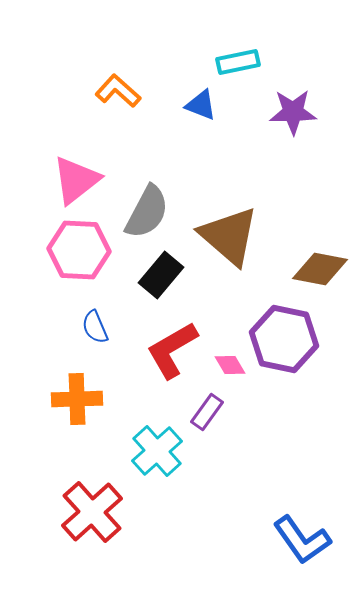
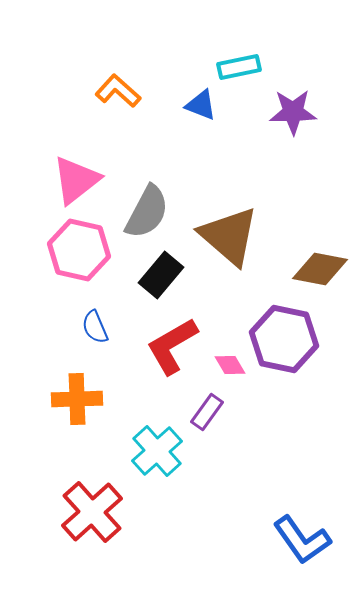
cyan rectangle: moved 1 px right, 5 px down
pink hexagon: rotated 10 degrees clockwise
red L-shape: moved 4 px up
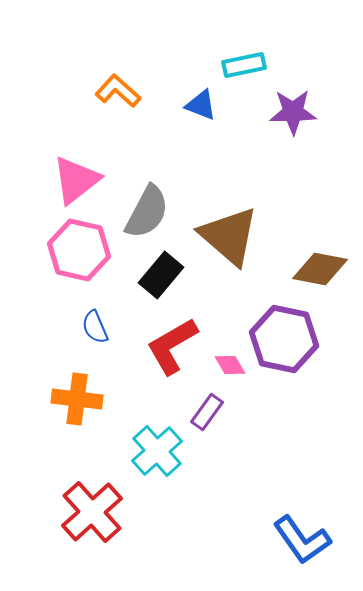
cyan rectangle: moved 5 px right, 2 px up
orange cross: rotated 9 degrees clockwise
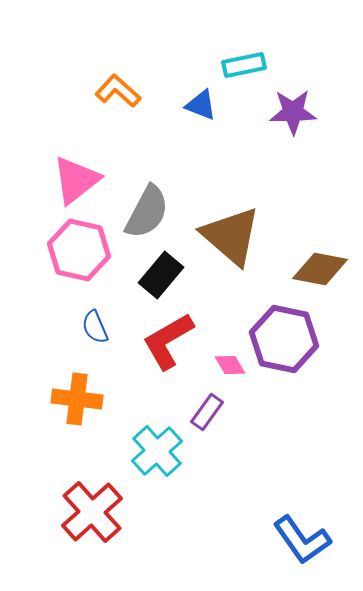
brown triangle: moved 2 px right
red L-shape: moved 4 px left, 5 px up
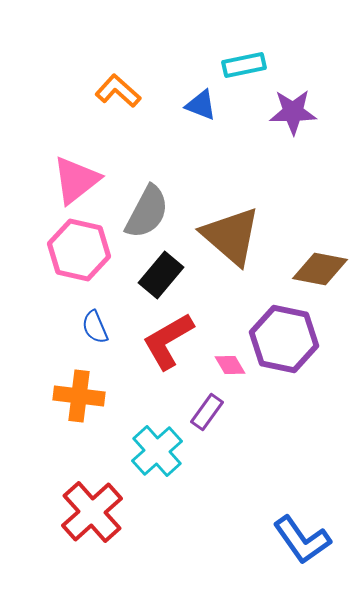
orange cross: moved 2 px right, 3 px up
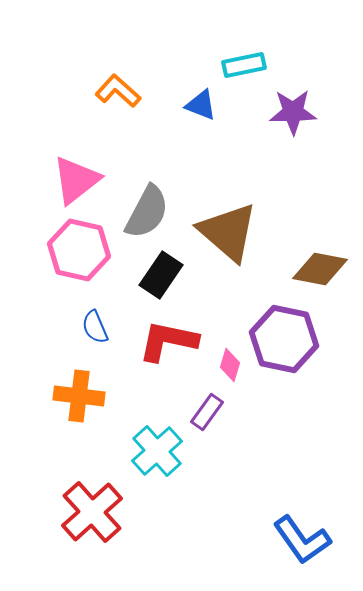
brown triangle: moved 3 px left, 4 px up
black rectangle: rotated 6 degrees counterclockwise
red L-shape: rotated 42 degrees clockwise
pink diamond: rotated 48 degrees clockwise
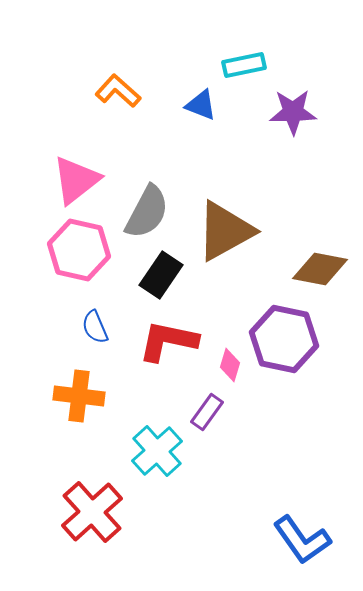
brown triangle: moved 3 px left, 1 px up; rotated 50 degrees clockwise
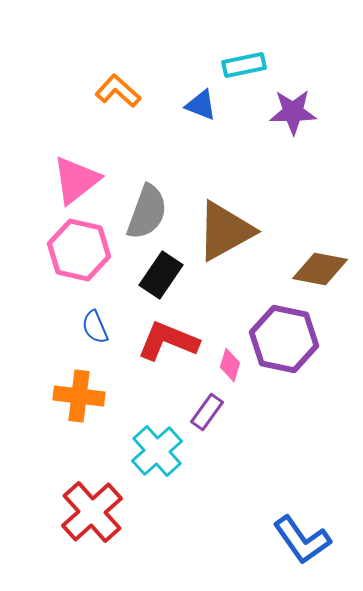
gray semicircle: rotated 8 degrees counterclockwise
red L-shape: rotated 10 degrees clockwise
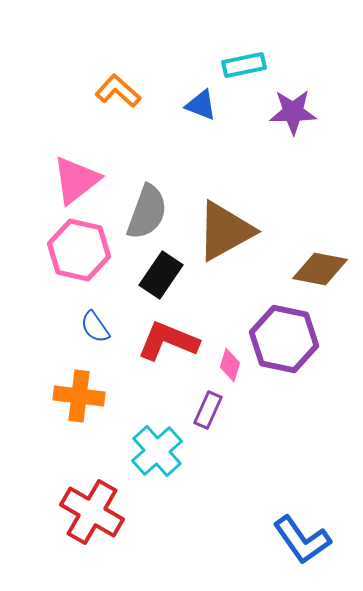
blue semicircle: rotated 12 degrees counterclockwise
purple rectangle: moved 1 px right, 2 px up; rotated 12 degrees counterclockwise
red cross: rotated 18 degrees counterclockwise
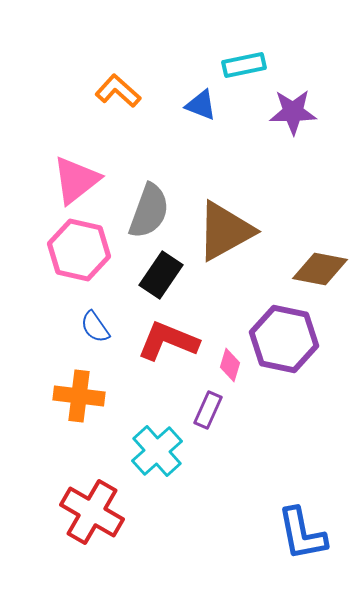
gray semicircle: moved 2 px right, 1 px up
blue L-shape: moved 6 px up; rotated 24 degrees clockwise
